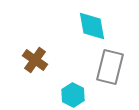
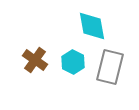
cyan hexagon: moved 33 px up
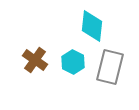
cyan diamond: rotated 16 degrees clockwise
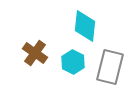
cyan diamond: moved 7 px left
brown cross: moved 7 px up
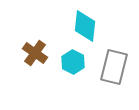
gray rectangle: moved 4 px right
